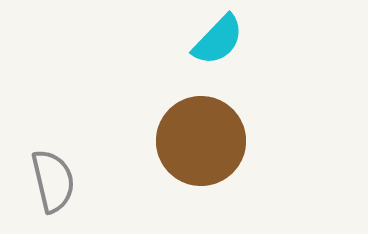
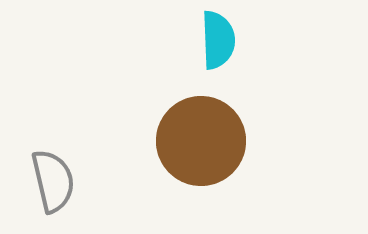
cyan semicircle: rotated 46 degrees counterclockwise
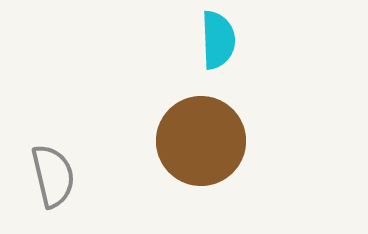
gray semicircle: moved 5 px up
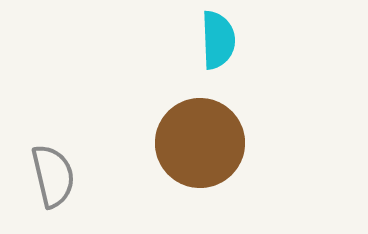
brown circle: moved 1 px left, 2 px down
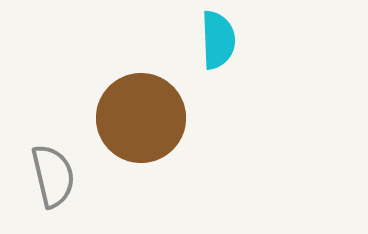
brown circle: moved 59 px left, 25 px up
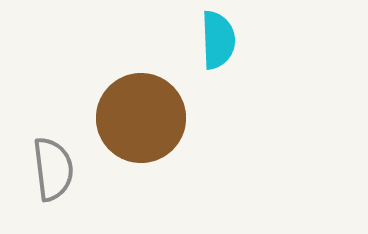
gray semicircle: moved 7 px up; rotated 6 degrees clockwise
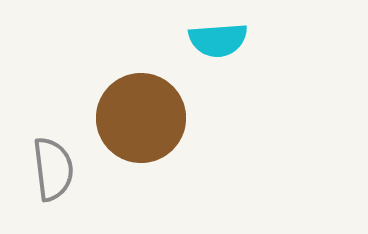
cyan semicircle: rotated 88 degrees clockwise
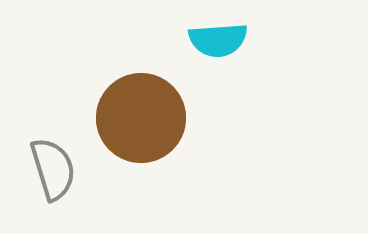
gray semicircle: rotated 10 degrees counterclockwise
